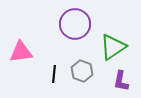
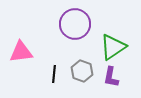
purple L-shape: moved 10 px left, 4 px up
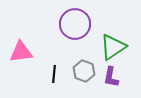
gray hexagon: moved 2 px right
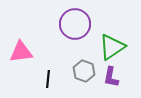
green triangle: moved 1 px left
black line: moved 6 px left, 5 px down
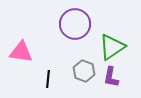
pink triangle: rotated 15 degrees clockwise
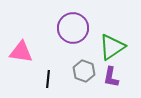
purple circle: moved 2 px left, 4 px down
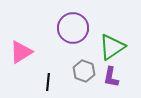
pink triangle: rotated 40 degrees counterclockwise
black line: moved 3 px down
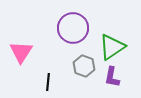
pink triangle: rotated 25 degrees counterclockwise
gray hexagon: moved 5 px up
purple L-shape: moved 1 px right
